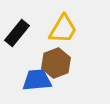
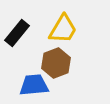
blue trapezoid: moved 3 px left, 5 px down
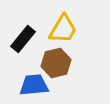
black rectangle: moved 6 px right, 6 px down
brown hexagon: rotated 8 degrees clockwise
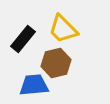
yellow trapezoid: rotated 104 degrees clockwise
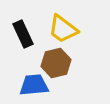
yellow trapezoid: rotated 8 degrees counterclockwise
black rectangle: moved 5 px up; rotated 64 degrees counterclockwise
